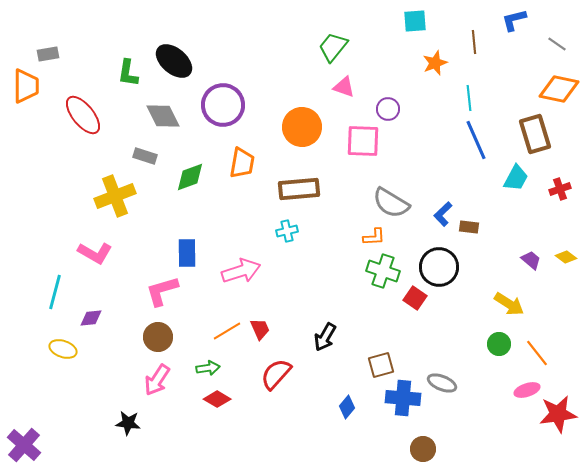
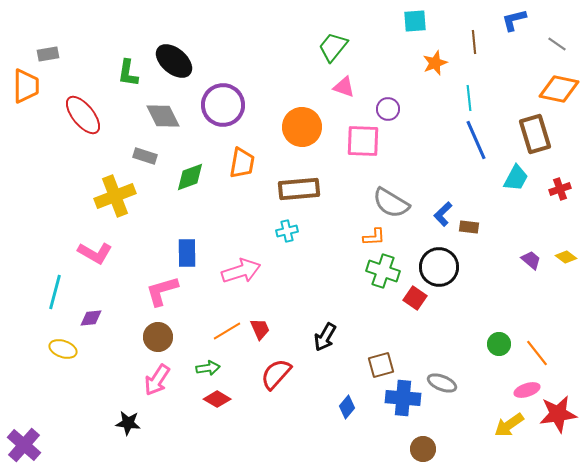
yellow arrow at (509, 304): moved 121 px down; rotated 112 degrees clockwise
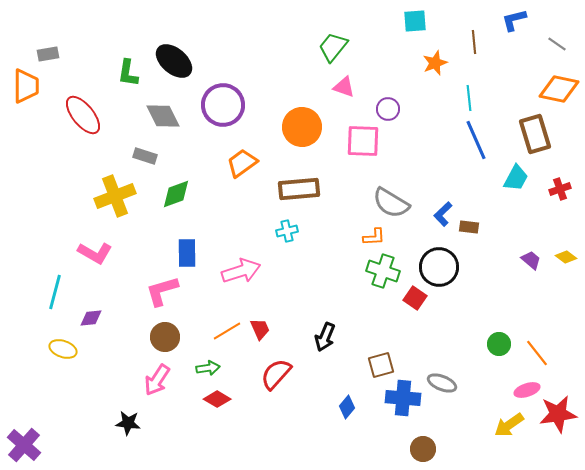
orange trapezoid at (242, 163): rotated 136 degrees counterclockwise
green diamond at (190, 177): moved 14 px left, 17 px down
brown circle at (158, 337): moved 7 px right
black arrow at (325, 337): rotated 8 degrees counterclockwise
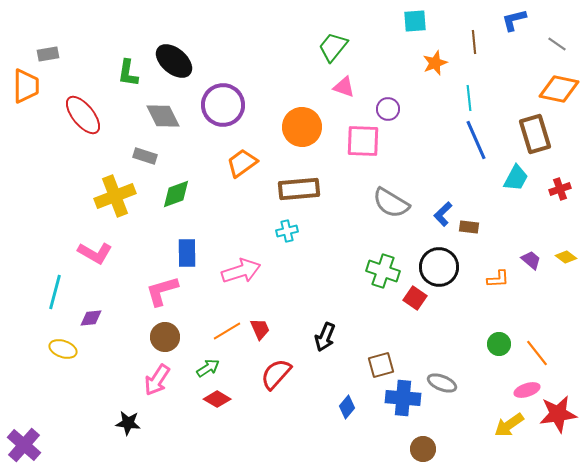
orange L-shape at (374, 237): moved 124 px right, 42 px down
green arrow at (208, 368): rotated 25 degrees counterclockwise
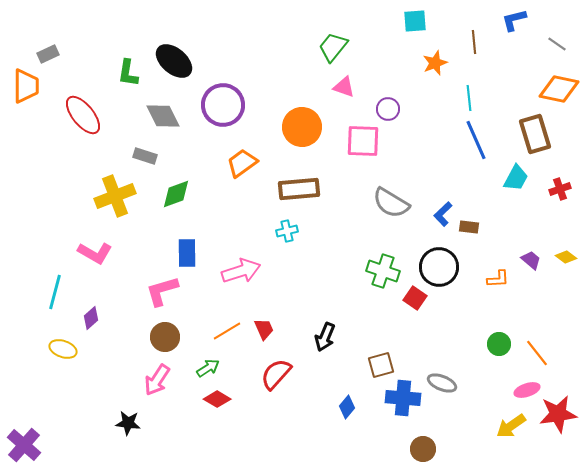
gray rectangle at (48, 54): rotated 15 degrees counterclockwise
purple diamond at (91, 318): rotated 35 degrees counterclockwise
red trapezoid at (260, 329): moved 4 px right
yellow arrow at (509, 425): moved 2 px right, 1 px down
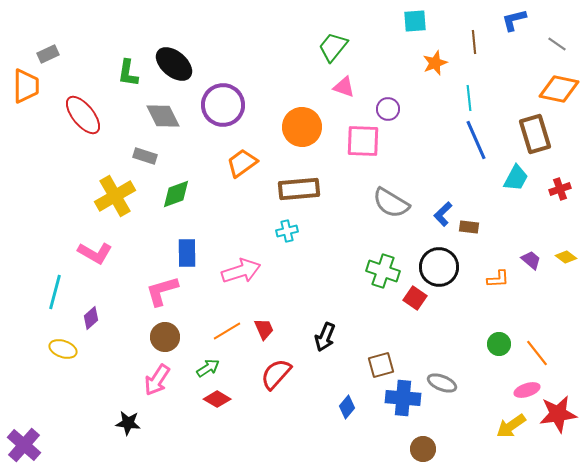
black ellipse at (174, 61): moved 3 px down
yellow cross at (115, 196): rotated 9 degrees counterclockwise
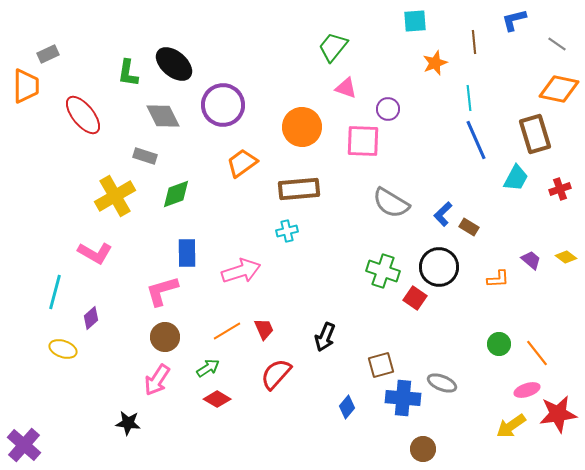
pink triangle at (344, 87): moved 2 px right, 1 px down
brown rectangle at (469, 227): rotated 24 degrees clockwise
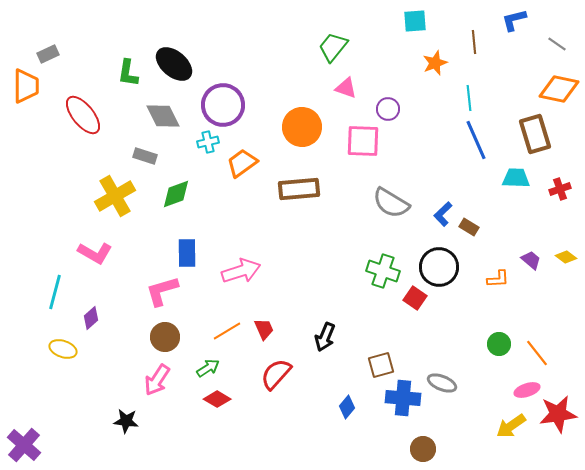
cyan trapezoid at (516, 178): rotated 116 degrees counterclockwise
cyan cross at (287, 231): moved 79 px left, 89 px up
black star at (128, 423): moved 2 px left, 2 px up
